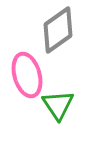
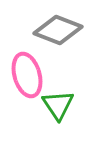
gray diamond: rotated 57 degrees clockwise
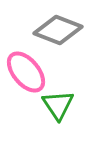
pink ellipse: moved 1 px left, 3 px up; rotated 24 degrees counterclockwise
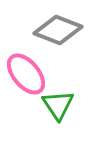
pink ellipse: moved 2 px down
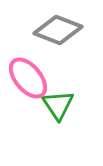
pink ellipse: moved 2 px right, 4 px down
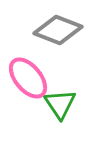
green triangle: moved 2 px right, 1 px up
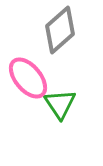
gray diamond: moved 2 px right; rotated 63 degrees counterclockwise
